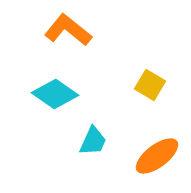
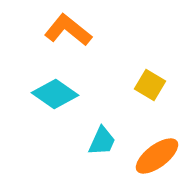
cyan trapezoid: moved 9 px right
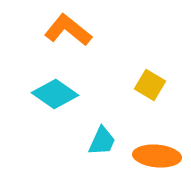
orange ellipse: rotated 42 degrees clockwise
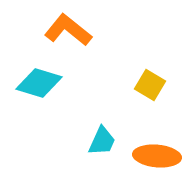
cyan diamond: moved 16 px left, 11 px up; rotated 18 degrees counterclockwise
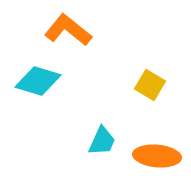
cyan diamond: moved 1 px left, 2 px up
